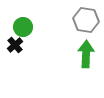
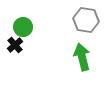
green arrow: moved 4 px left, 3 px down; rotated 16 degrees counterclockwise
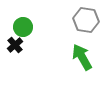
green arrow: rotated 16 degrees counterclockwise
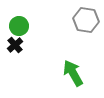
green circle: moved 4 px left, 1 px up
green arrow: moved 9 px left, 16 px down
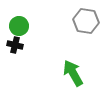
gray hexagon: moved 1 px down
black cross: rotated 35 degrees counterclockwise
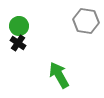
black cross: moved 3 px right, 2 px up; rotated 21 degrees clockwise
green arrow: moved 14 px left, 2 px down
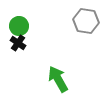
green arrow: moved 1 px left, 4 px down
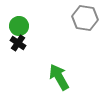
gray hexagon: moved 1 px left, 3 px up
green arrow: moved 1 px right, 2 px up
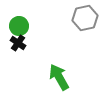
gray hexagon: rotated 20 degrees counterclockwise
